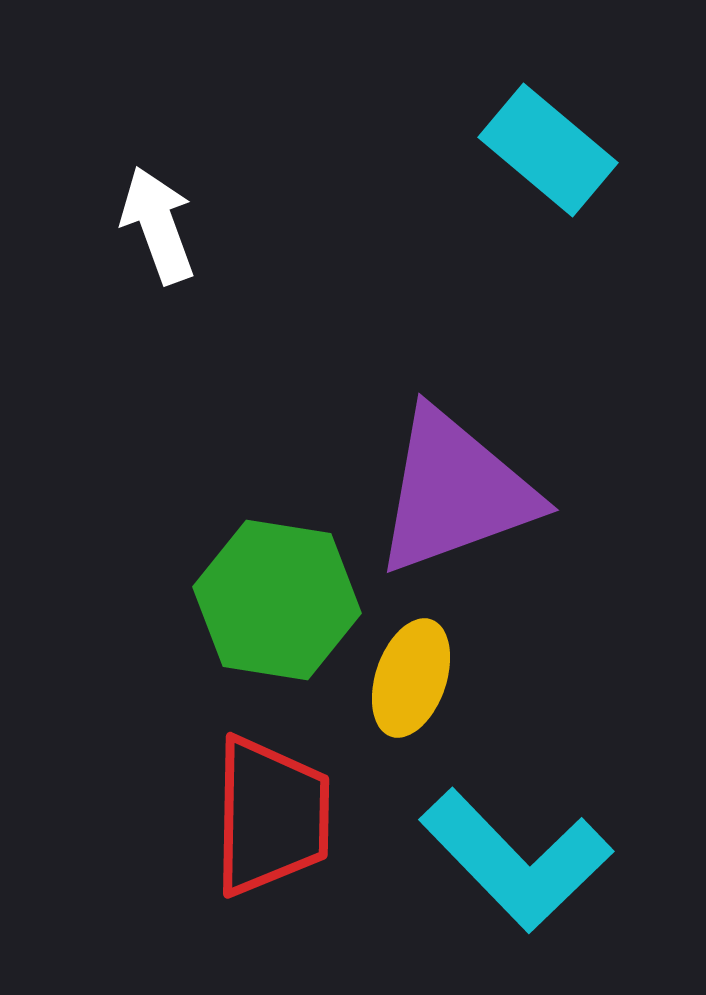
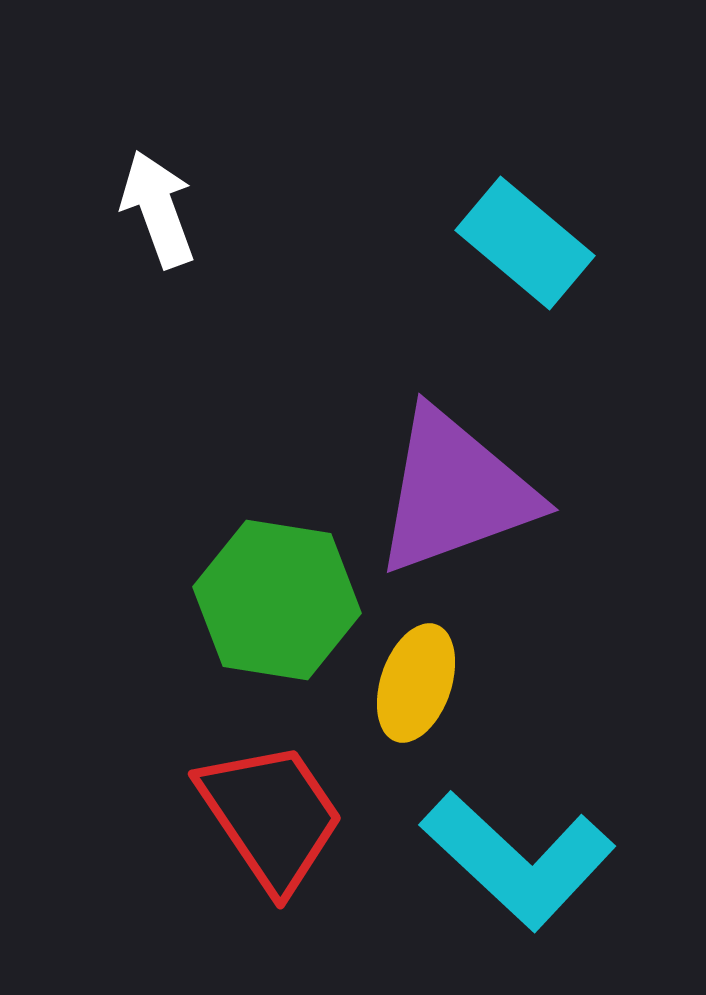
cyan rectangle: moved 23 px left, 93 px down
white arrow: moved 16 px up
yellow ellipse: moved 5 px right, 5 px down
red trapezoid: rotated 35 degrees counterclockwise
cyan L-shape: moved 2 px right; rotated 3 degrees counterclockwise
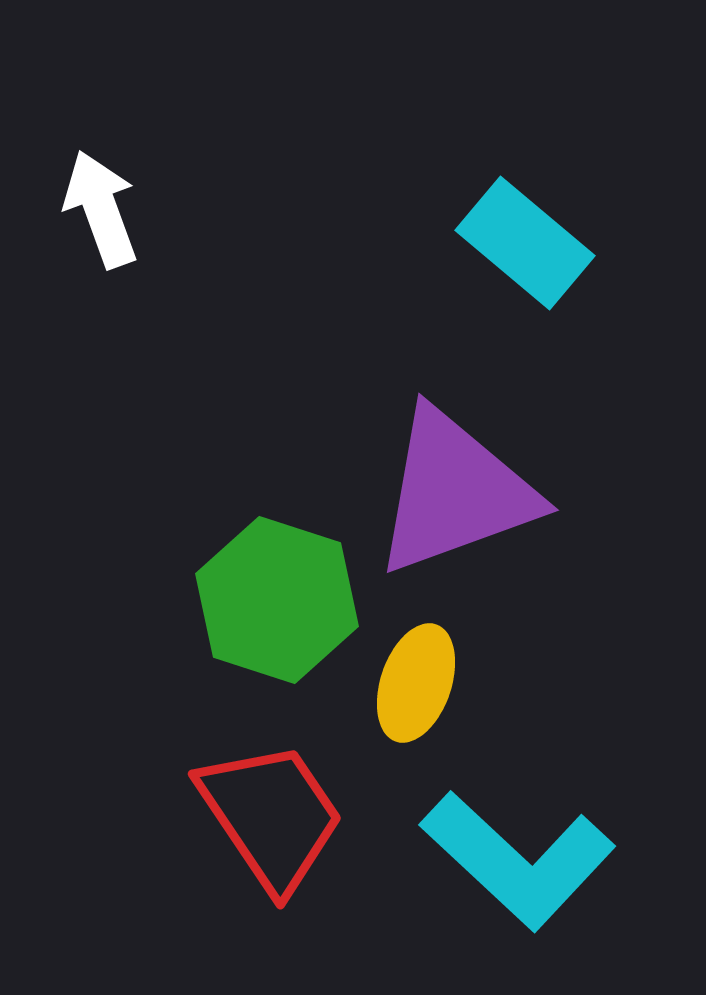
white arrow: moved 57 px left
green hexagon: rotated 9 degrees clockwise
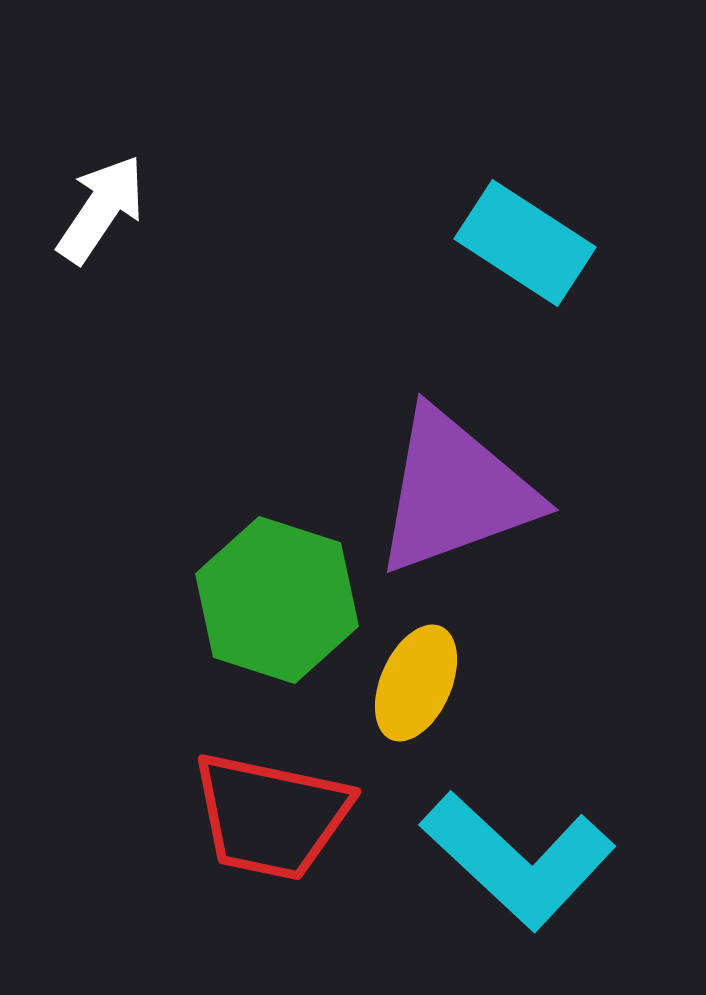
white arrow: rotated 54 degrees clockwise
cyan rectangle: rotated 7 degrees counterclockwise
yellow ellipse: rotated 5 degrees clockwise
red trapezoid: rotated 136 degrees clockwise
